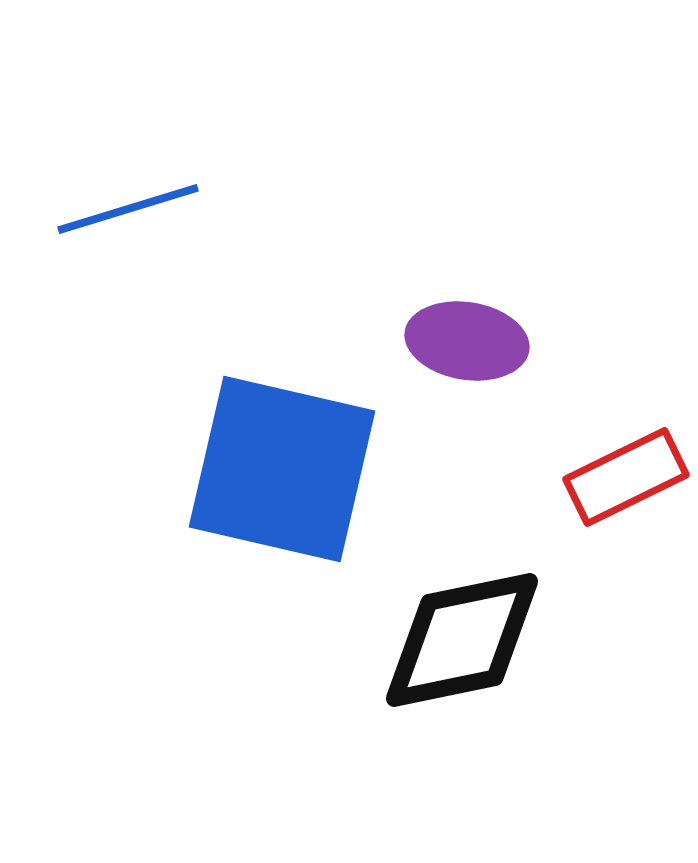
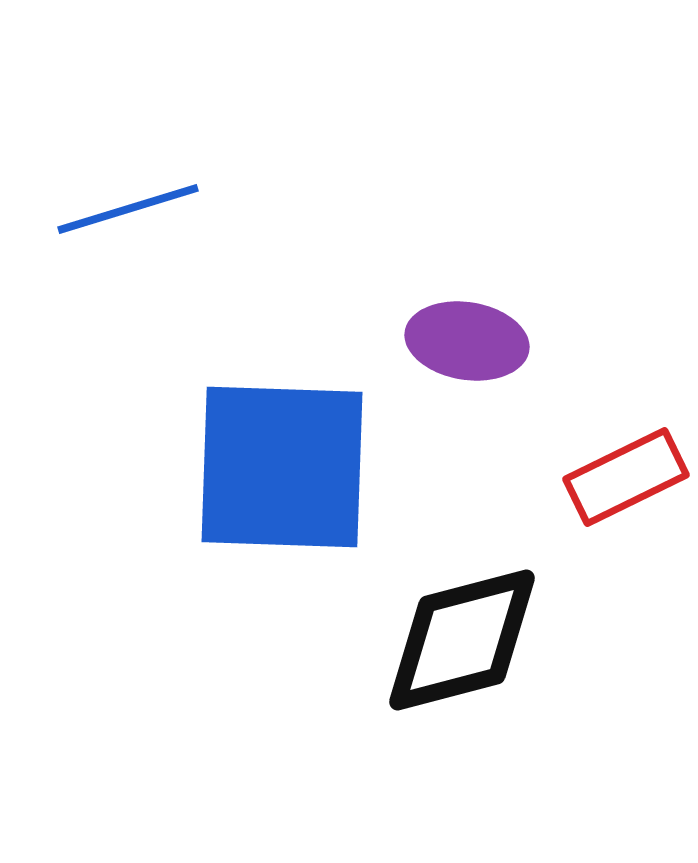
blue square: moved 2 px up; rotated 11 degrees counterclockwise
black diamond: rotated 3 degrees counterclockwise
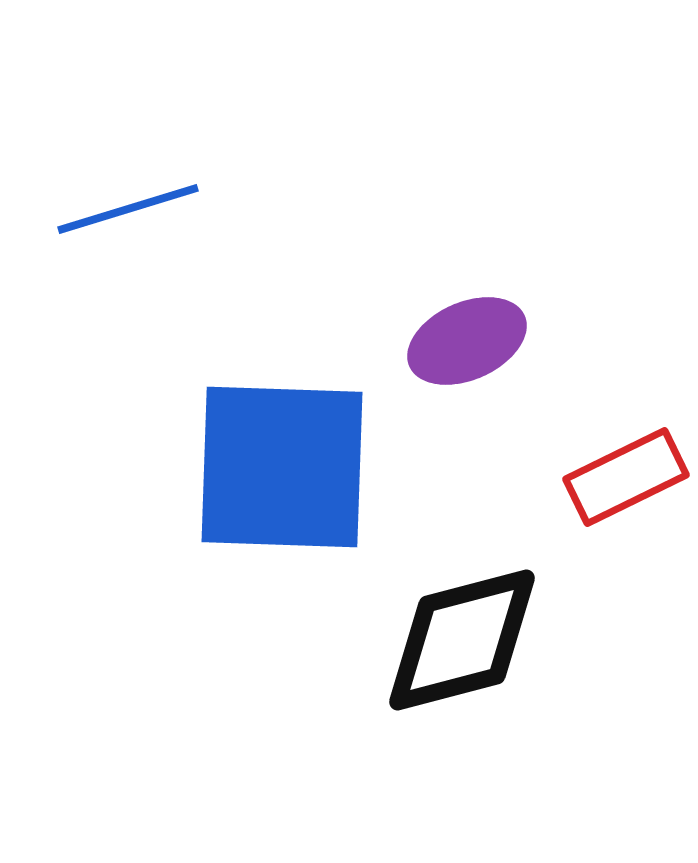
purple ellipse: rotated 33 degrees counterclockwise
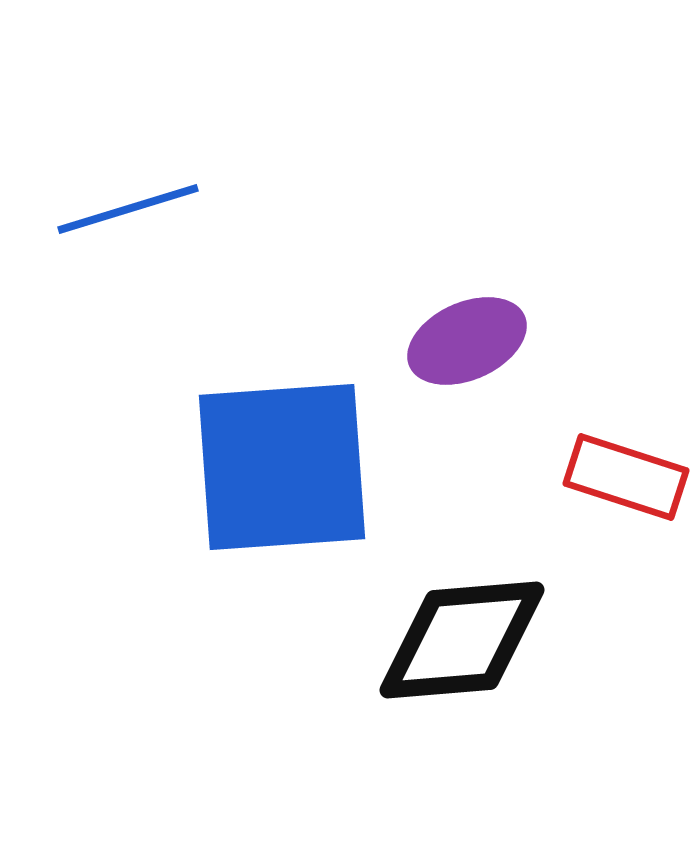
blue square: rotated 6 degrees counterclockwise
red rectangle: rotated 44 degrees clockwise
black diamond: rotated 10 degrees clockwise
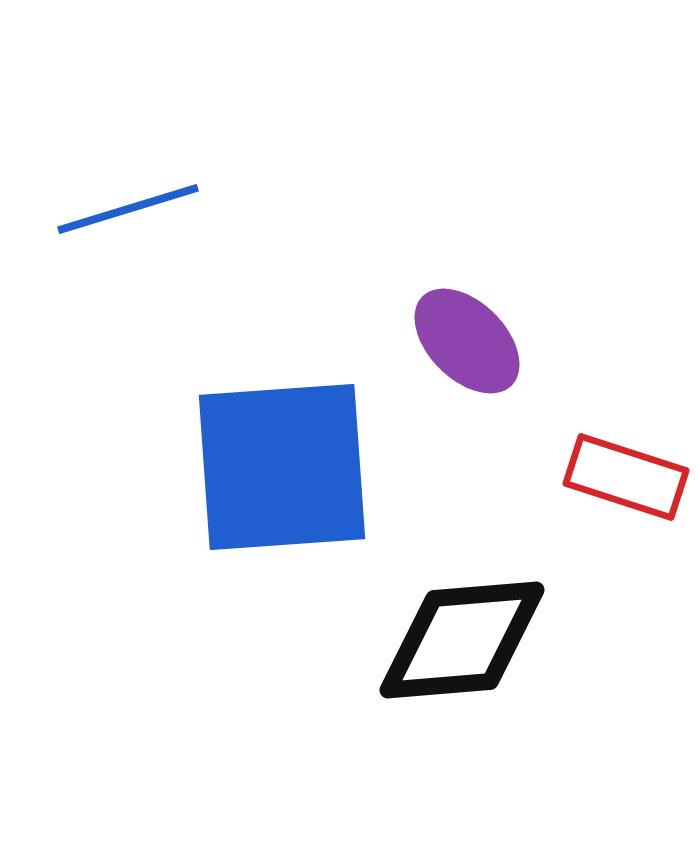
purple ellipse: rotated 69 degrees clockwise
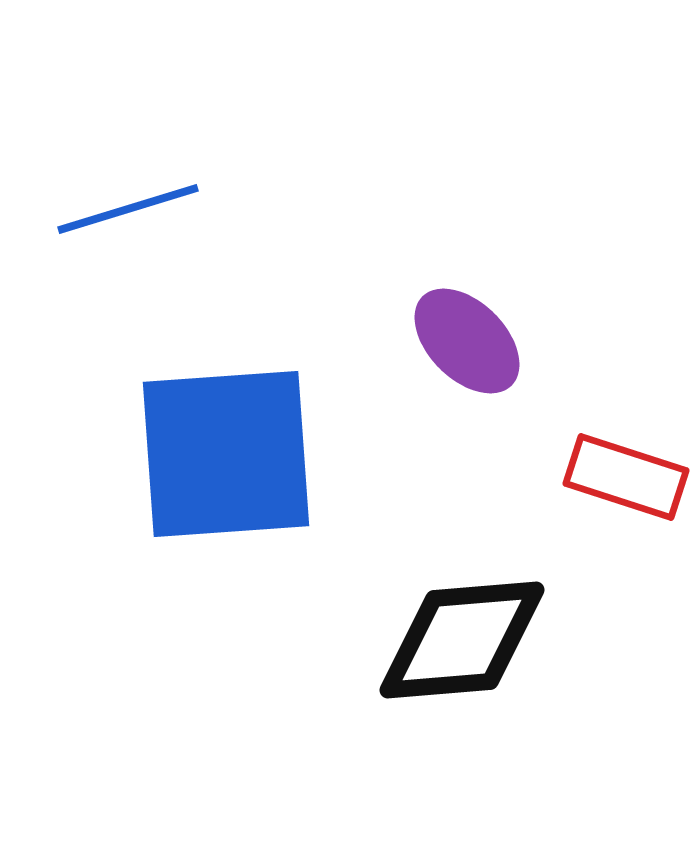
blue square: moved 56 px left, 13 px up
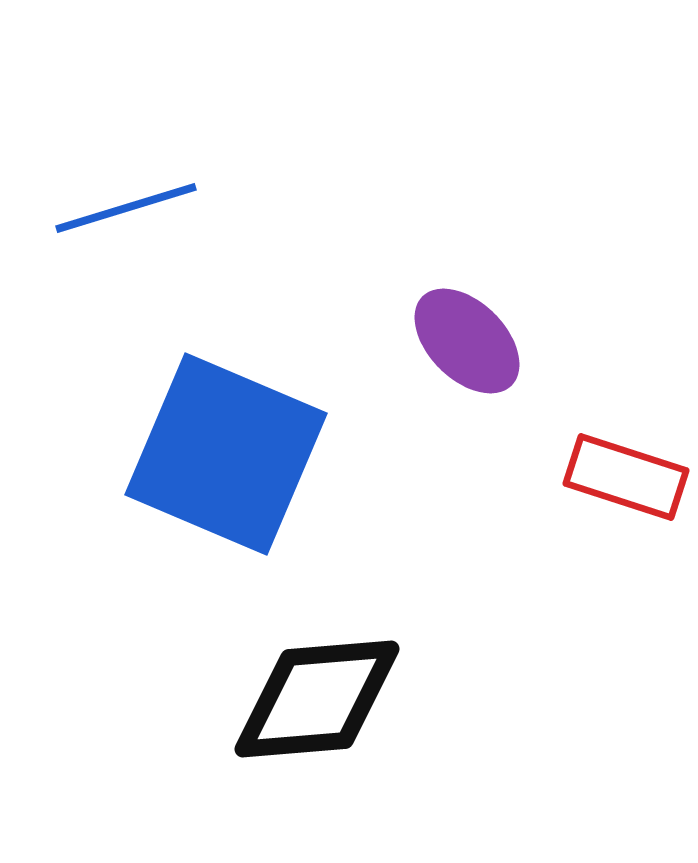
blue line: moved 2 px left, 1 px up
blue square: rotated 27 degrees clockwise
black diamond: moved 145 px left, 59 px down
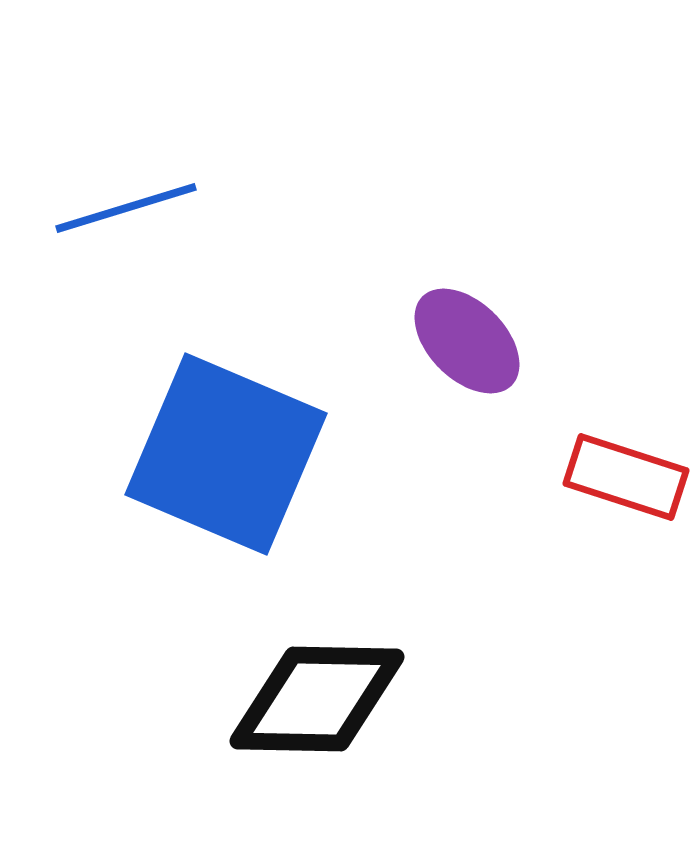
black diamond: rotated 6 degrees clockwise
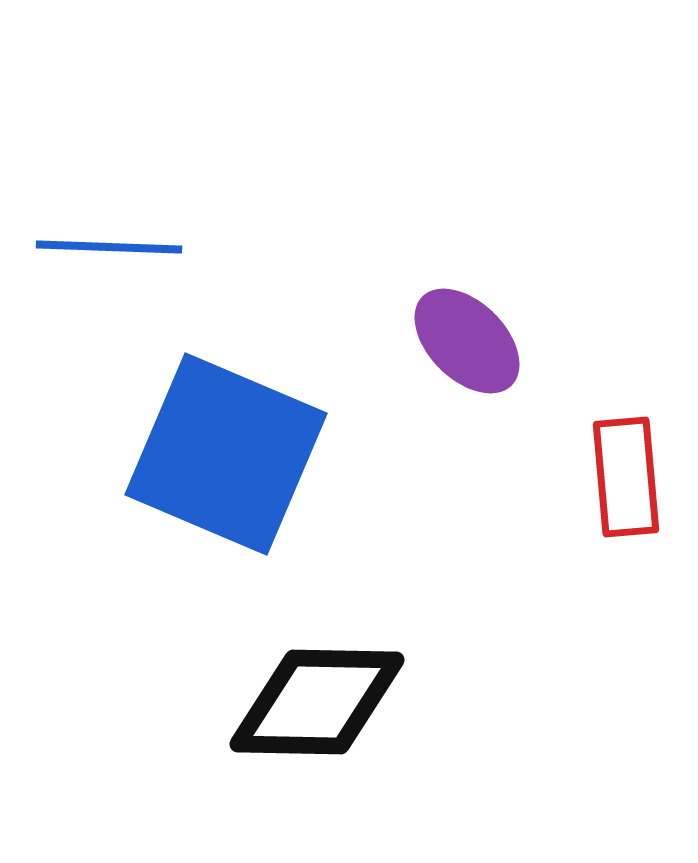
blue line: moved 17 px left, 39 px down; rotated 19 degrees clockwise
red rectangle: rotated 67 degrees clockwise
black diamond: moved 3 px down
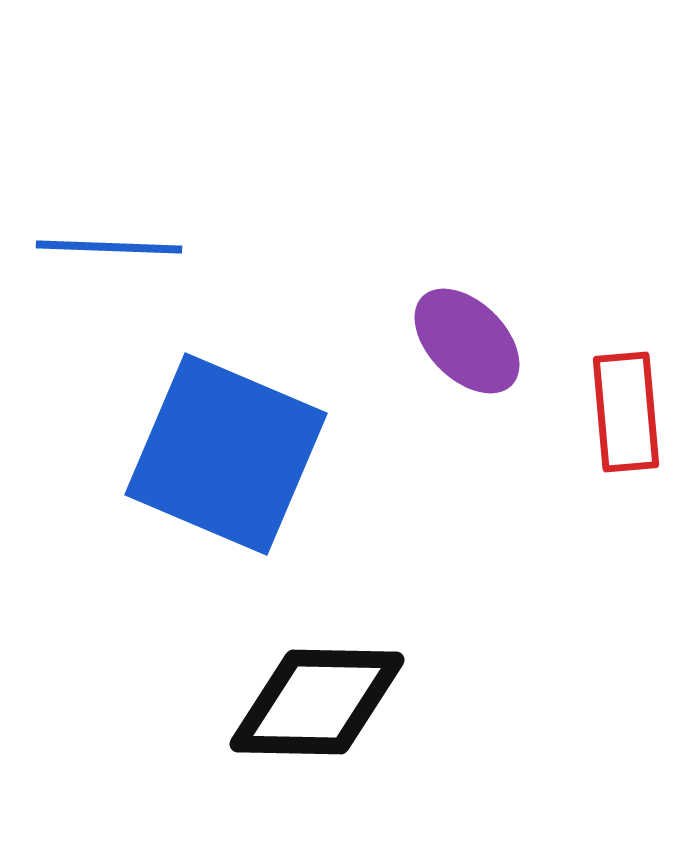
red rectangle: moved 65 px up
